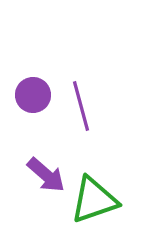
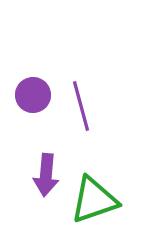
purple arrow: rotated 54 degrees clockwise
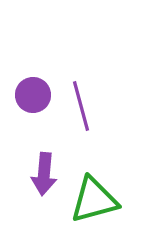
purple arrow: moved 2 px left, 1 px up
green triangle: rotated 4 degrees clockwise
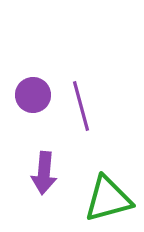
purple arrow: moved 1 px up
green triangle: moved 14 px right, 1 px up
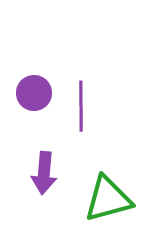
purple circle: moved 1 px right, 2 px up
purple line: rotated 15 degrees clockwise
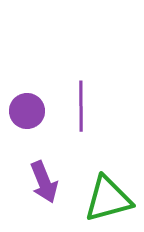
purple circle: moved 7 px left, 18 px down
purple arrow: moved 9 px down; rotated 27 degrees counterclockwise
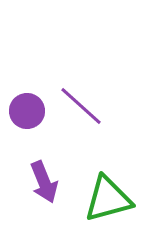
purple line: rotated 48 degrees counterclockwise
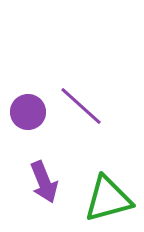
purple circle: moved 1 px right, 1 px down
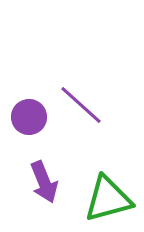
purple line: moved 1 px up
purple circle: moved 1 px right, 5 px down
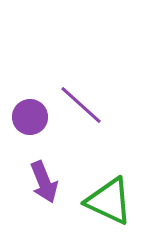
purple circle: moved 1 px right
green triangle: moved 1 px right, 2 px down; rotated 40 degrees clockwise
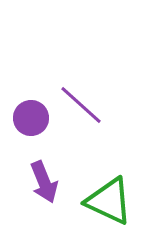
purple circle: moved 1 px right, 1 px down
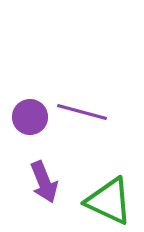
purple line: moved 1 px right, 7 px down; rotated 27 degrees counterclockwise
purple circle: moved 1 px left, 1 px up
